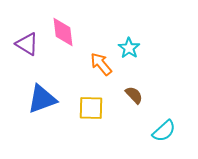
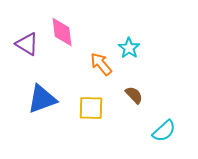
pink diamond: moved 1 px left
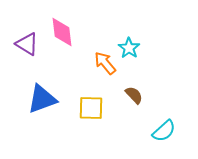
orange arrow: moved 4 px right, 1 px up
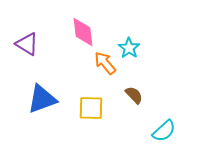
pink diamond: moved 21 px right
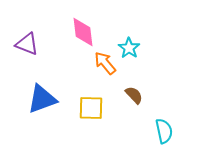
purple triangle: rotated 10 degrees counterclockwise
cyan semicircle: rotated 60 degrees counterclockwise
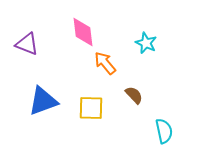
cyan star: moved 17 px right, 5 px up; rotated 10 degrees counterclockwise
blue triangle: moved 1 px right, 2 px down
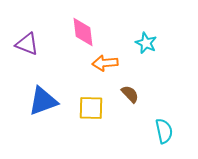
orange arrow: rotated 55 degrees counterclockwise
brown semicircle: moved 4 px left, 1 px up
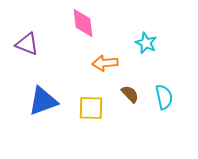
pink diamond: moved 9 px up
cyan semicircle: moved 34 px up
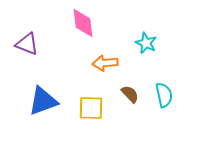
cyan semicircle: moved 2 px up
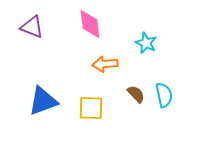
pink diamond: moved 7 px right, 1 px down
purple triangle: moved 5 px right, 17 px up
orange arrow: moved 1 px down
brown semicircle: moved 6 px right
